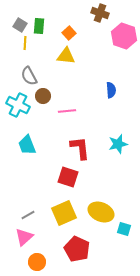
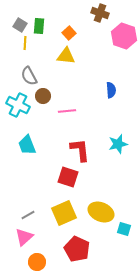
red L-shape: moved 2 px down
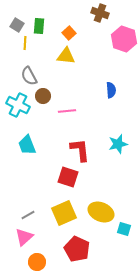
gray square: moved 3 px left
pink hexagon: moved 3 px down
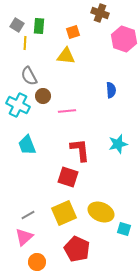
orange square: moved 4 px right, 1 px up; rotated 24 degrees clockwise
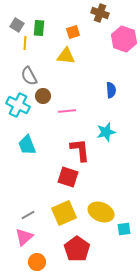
green rectangle: moved 2 px down
cyan star: moved 12 px left, 12 px up
cyan square: rotated 24 degrees counterclockwise
red pentagon: rotated 10 degrees clockwise
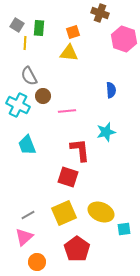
yellow triangle: moved 3 px right, 3 px up
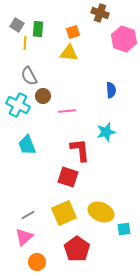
green rectangle: moved 1 px left, 1 px down
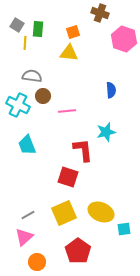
gray semicircle: moved 3 px right; rotated 126 degrees clockwise
red L-shape: moved 3 px right
red pentagon: moved 1 px right, 2 px down
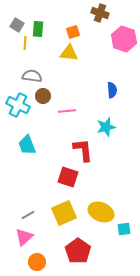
blue semicircle: moved 1 px right
cyan star: moved 5 px up
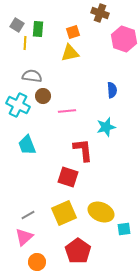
yellow triangle: moved 1 px right; rotated 18 degrees counterclockwise
